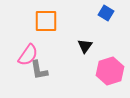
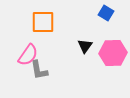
orange square: moved 3 px left, 1 px down
pink hexagon: moved 3 px right, 18 px up; rotated 16 degrees clockwise
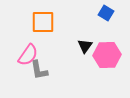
pink hexagon: moved 6 px left, 2 px down
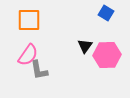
orange square: moved 14 px left, 2 px up
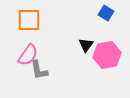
black triangle: moved 1 px right, 1 px up
pink hexagon: rotated 8 degrees counterclockwise
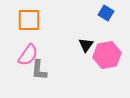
gray L-shape: rotated 15 degrees clockwise
